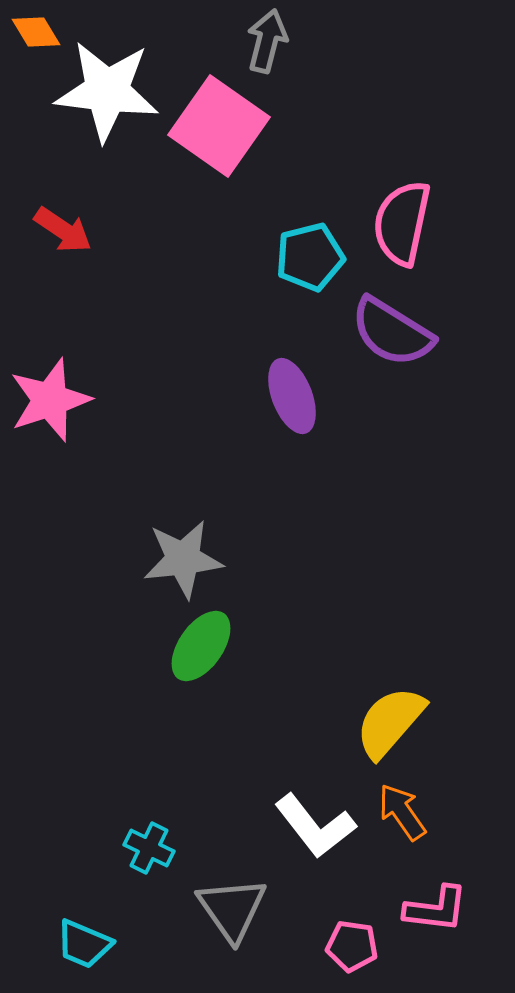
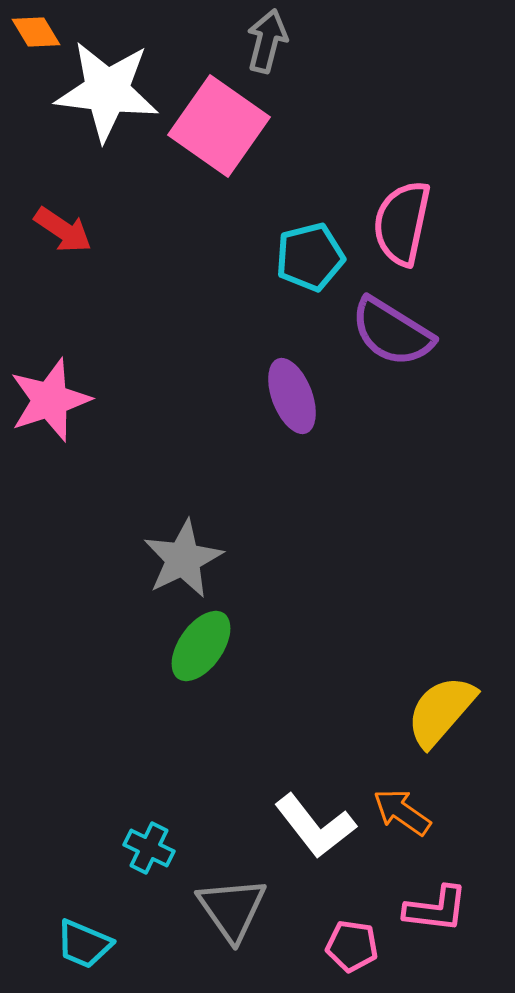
gray star: rotated 20 degrees counterclockwise
yellow semicircle: moved 51 px right, 11 px up
orange arrow: rotated 20 degrees counterclockwise
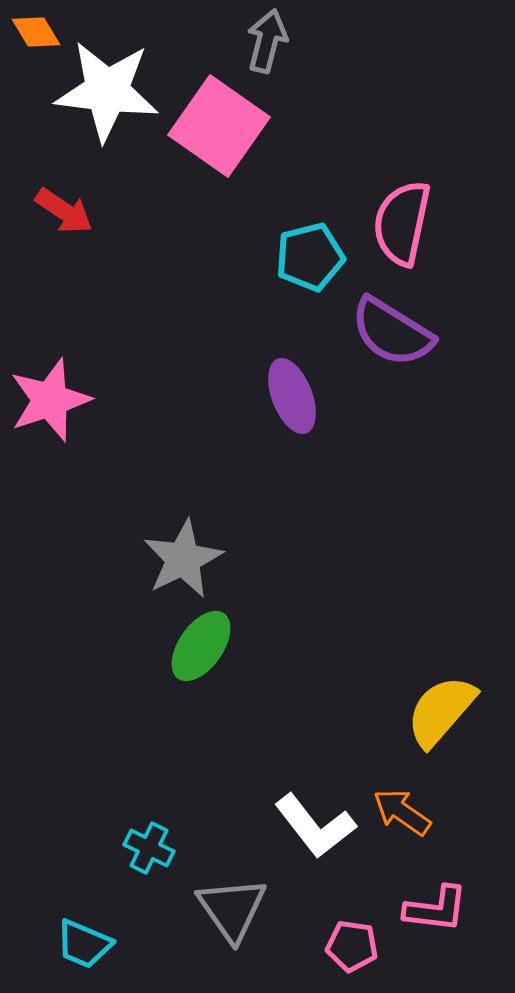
red arrow: moved 1 px right, 19 px up
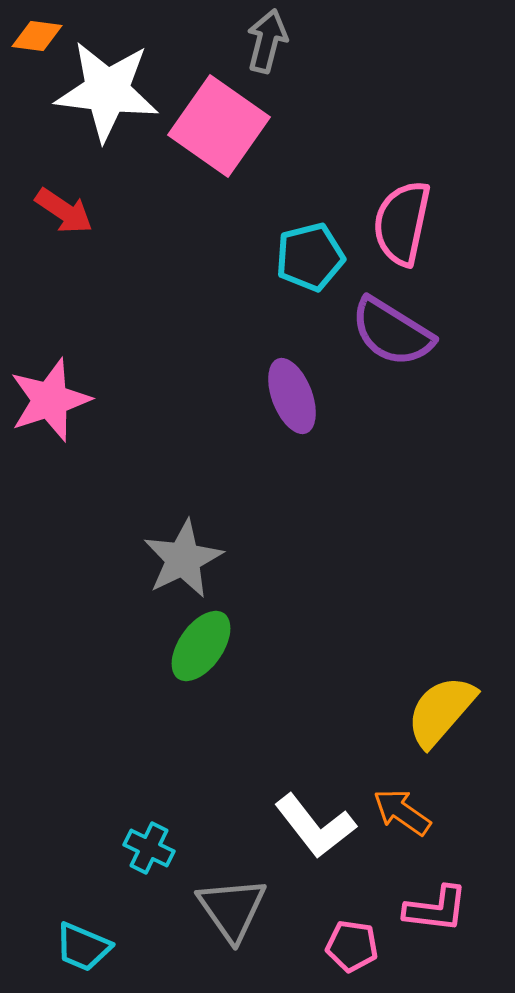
orange diamond: moved 1 px right, 4 px down; rotated 51 degrees counterclockwise
cyan trapezoid: moved 1 px left, 3 px down
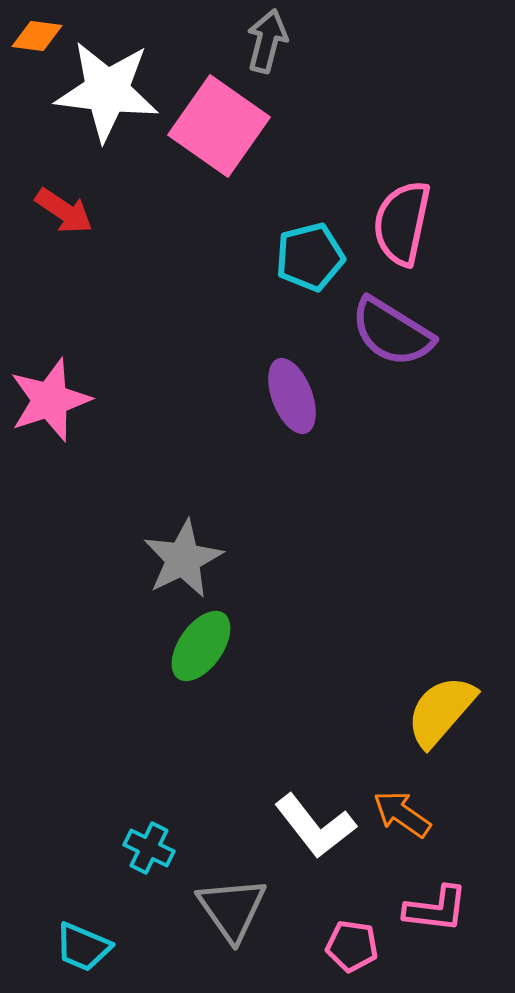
orange arrow: moved 2 px down
